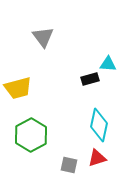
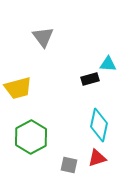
green hexagon: moved 2 px down
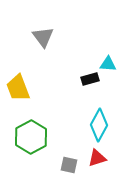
yellow trapezoid: rotated 84 degrees clockwise
cyan diamond: rotated 16 degrees clockwise
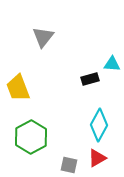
gray triangle: rotated 15 degrees clockwise
cyan triangle: moved 4 px right
red triangle: rotated 12 degrees counterclockwise
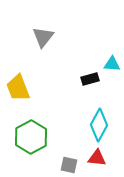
red triangle: rotated 36 degrees clockwise
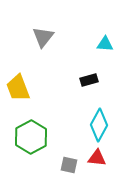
cyan triangle: moved 7 px left, 20 px up
black rectangle: moved 1 px left, 1 px down
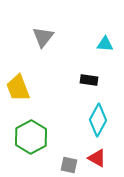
black rectangle: rotated 24 degrees clockwise
cyan diamond: moved 1 px left, 5 px up
red triangle: rotated 24 degrees clockwise
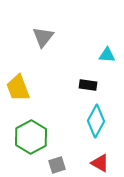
cyan triangle: moved 2 px right, 11 px down
black rectangle: moved 1 px left, 5 px down
cyan diamond: moved 2 px left, 1 px down
red triangle: moved 3 px right, 5 px down
gray square: moved 12 px left; rotated 30 degrees counterclockwise
